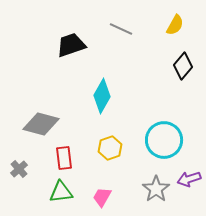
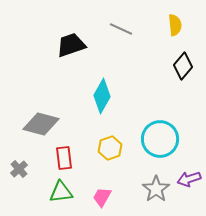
yellow semicircle: rotated 35 degrees counterclockwise
cyan circle: moved 4 px left, 1 px up
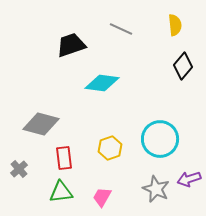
cyan diamond: moved 13 px up; rotated 68 degrees clockwise
gray star: rotated 12 degrees counterclockwise
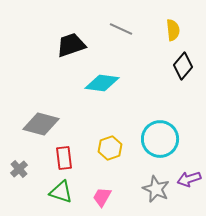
yellow semicircle: moved 2 px left, 5 px down
green triangle: rotated 25 degrees clockwise
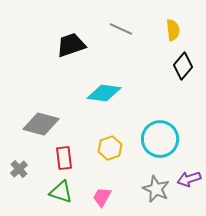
cyan diamond: moved 2 px right, 10 px down
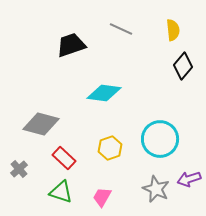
red rectangle: rotated 40 degrees counterclockwise
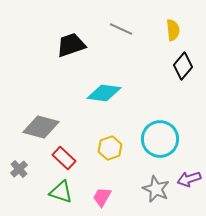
gray diamond: moved 3 px down
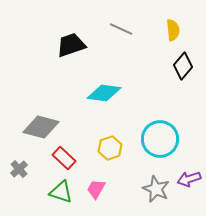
pink trapezoid: moved 6 px left, 8 px up
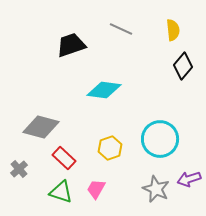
cyan diamond: moved 3 px up
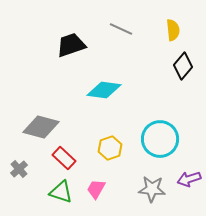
gray star: moved 4 px left; rotated 20 degrees counterclockwise
